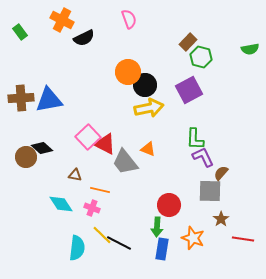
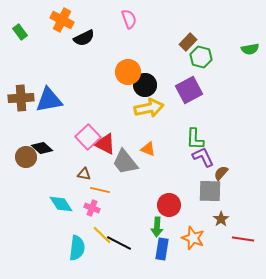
brown triangle: moved 9 px right, 1 px up
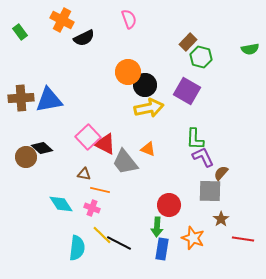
purple square: moved 2 px left, 1 px down; rotated 32 degrees counterclockwise
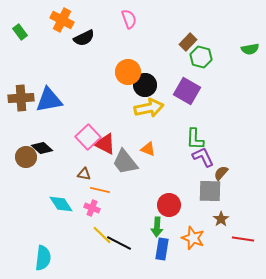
cyan semicircle: moved 34 px left, 10 px down
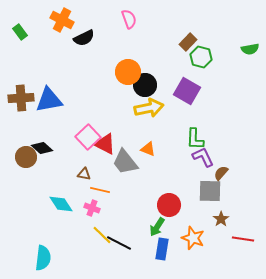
green arrow: rotated 30 degrees clockwise
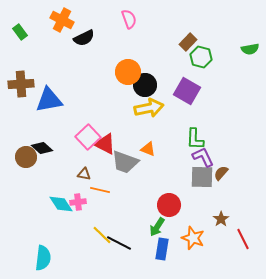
brown cross: moved 14 px up
gray trapezoid: rotated 32 degrees counterclockwise
gray square: moved 8 px left, 14 px up
pink cross: moved 14 px left, 6 px up; rotated 28 degrees counterclockwise
red line: rotated 55 degrees clockwise
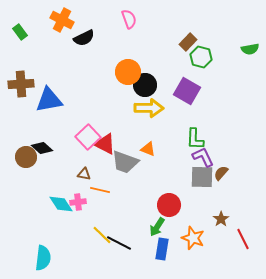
yellow arrow: rotated 12 degrees clockwise
